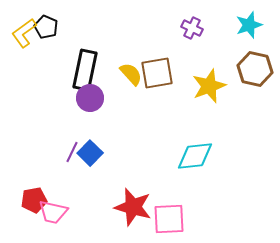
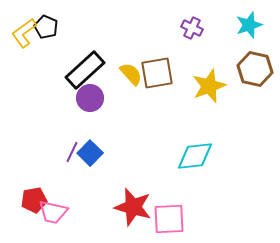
black rectangle: rotated 36 degrees clockwise
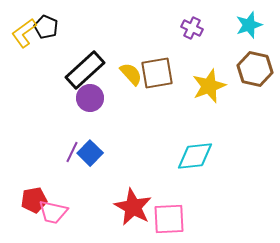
red star: rotated 12 degrees clockwise
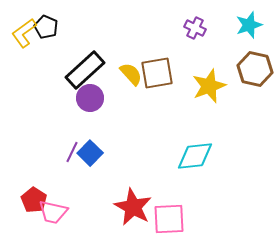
purple cross: moved 3 px right
red pentagon: rotated 30 degrees counterclockwise
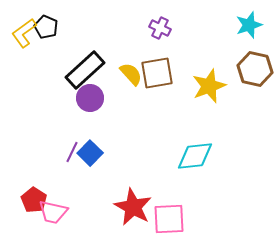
purple cross: moved 35 px left
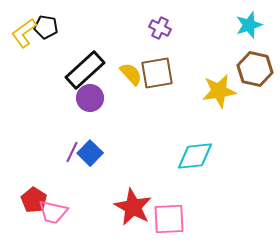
black pentagon: rotated 15 degrees counterclockwise
yellow star: moved 10 px right, 5 px down; rotated 12 degrees clockwise
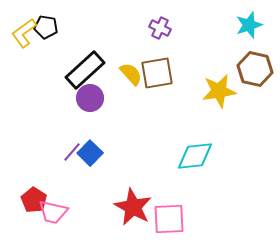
purple line: rotated 15 degrees clockwise
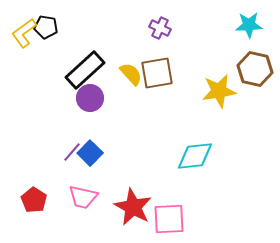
cyan star: rotated 16 degrees clockwise
pink trapezoid: moved 30 px right, 15 px up
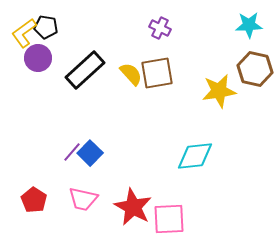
purple circle: moved 52 px left, 40 px up
pink trapezoid: moved 2 px down
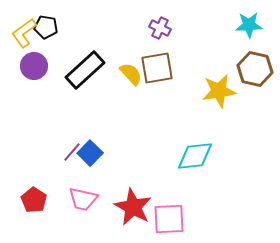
purple circle: moved 4 px left, 8 px down
brown square: moved 5 px up
